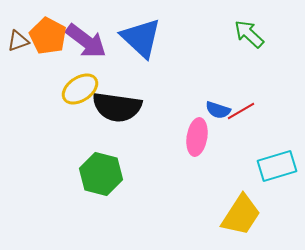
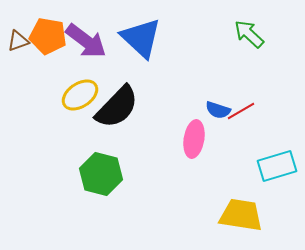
orange pentagon: rotated 18 degrees counterclockwise
yellow ellipse: moved 6 px down
black semicircle: rotated 54 degrees counterclockwise
pink ellipse: moved 3 px left, 2 px down
yellow trapezoid: rotated 114 degrees counterclockwise
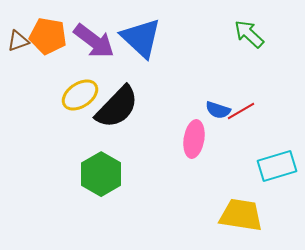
purple arrow: moved 8 px right
green hexagon: rotated 15 degrees clockwise
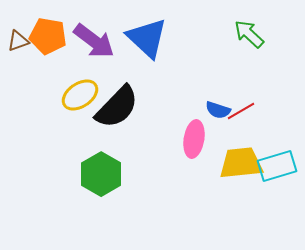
blue triangle: moved 6 px right
yellow trapezoid: moved 52 px up; rotated 15 degrees counterclockwise
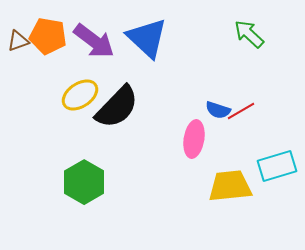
yellow trapezoid: moved 11 px left, 23 px down
green hexagon: moved 17 px left, 8 px down
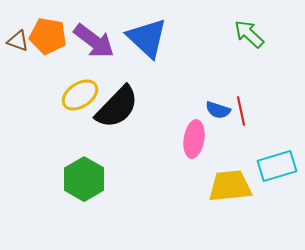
brown triangle: rotated 40 degrees clockwise
red line: rotated 72 degrees counterclockwise
green hexagon: moved 3 px up
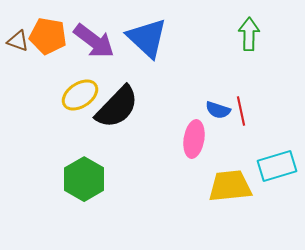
green arrow: rotated 48 degrees clockwise
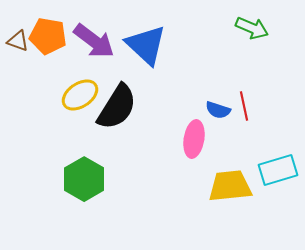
green arrow: moved 3 px right, 6 px up; rotated 112 degrees clockwise
blue triangle: moved 1 px left, 7 px down
black semicircle: rotated 12 degrees counterclockwise
red line: moved 3 px right, 5 px up
cyan rectangle: moved 1 px right, 4 px down
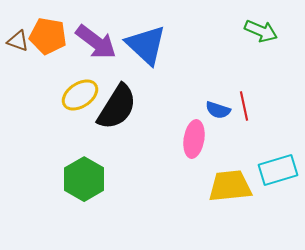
green arrow: moved 9 px right, 3 px down
purple arrow: moved 2 px right, 1 px down
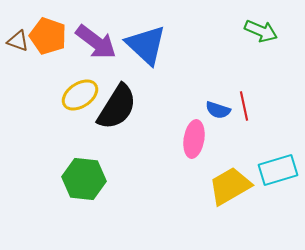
orange pentagon: rotated 9 degrees clockwise
green hexagon: rotated 24 degrees counterclockwise
yellow trapezoid: rotated 24 degrees counterclockwise
